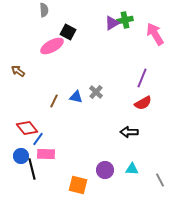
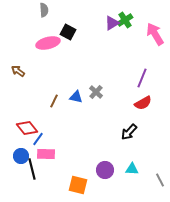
green cross: rotated 21 degrees counterclockwise
pink ellipse: moved 4 px left, 3 px up; rotated 15 degrees clockwise
black arrow: rotated 48 degrees counterclockwise
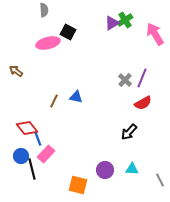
brown arrow: moved 2 px left
gray cross: moved 29 px right, 12 px up
blue line: rotated 56 degrees counterclockwise
pink rectangle: rotated 48 degrees counterclockwise
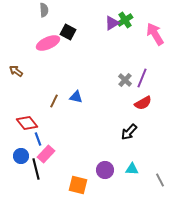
pink ellipse: rotated 10 degrees counterclockwise
red diamond: moved 5 px up
black line: moved 4 px right
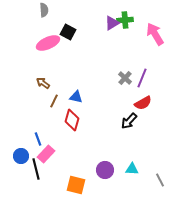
green cross: rotated 28 degrees clockwise
brown arrow: moved 27 px right, 12 px down
gray cross: moved 2 px up
red diamond: moved 45 px right, 3 px up; rotated 55 degrees clockwise
black arrow: moved 11 px up
orange square: moved 2 px left
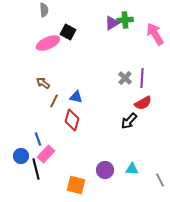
purple line: rotated 18 degrees counterclockwise
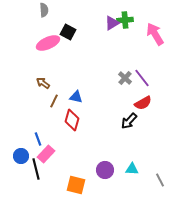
purple line: rotated 42 degrees counterclockwise
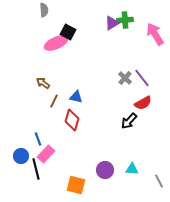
pink ellipse: moved 8 px right
gray line: moved 1 px left, 1 px down
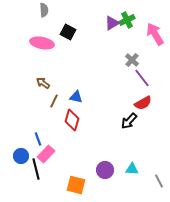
green cross: moved 2 px right; rotated 21 degrees counterclockwise
pink ellipse: moved 14 px left; rotated 35 degrees clockwise
gray cross: moved 7 px right, 18 px up
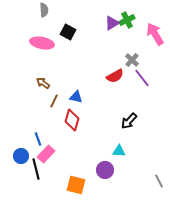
red semicircle: moved 28 px left, 27 px up
cyan triangle: moved 13 px left, 18 px up
